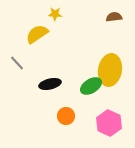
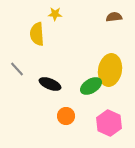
yellow semicircle: rotated 60 degrees counterclockwise
gray line: moved 6 px down
black ellipse: rotated 35 degrees clockwise
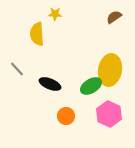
brown semicircle: rotated 28 degrees counterclockwise
pink hexagon: moved 9 px up
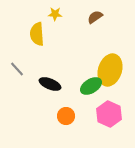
brown semicircle: moved 19 px left
yellow ellipse: rotated 8 degrees clockwise
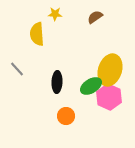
black ellipse: moved 7 px right, 2 px up; rotated 70 degrees clockwise
pink hexagon: moved 17 px up
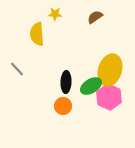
black ellipse: moved 9 px right
orange circle: moved 3 px left, 10 px up
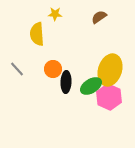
brown semicircle: moved 4 px right
orange circle: moved 10 px left, 37 px up
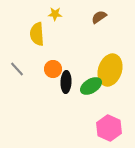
pink hexagon: moved 31 px down
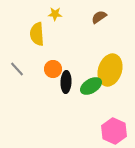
pink hexagon: moved 5 px right, 3 px down
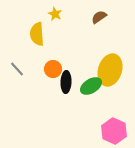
yellow star: rotated 24 degrees clockwise
